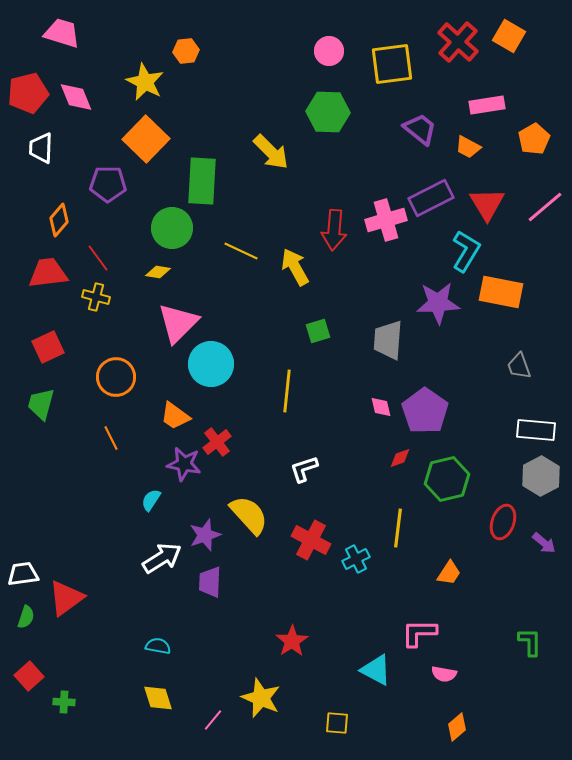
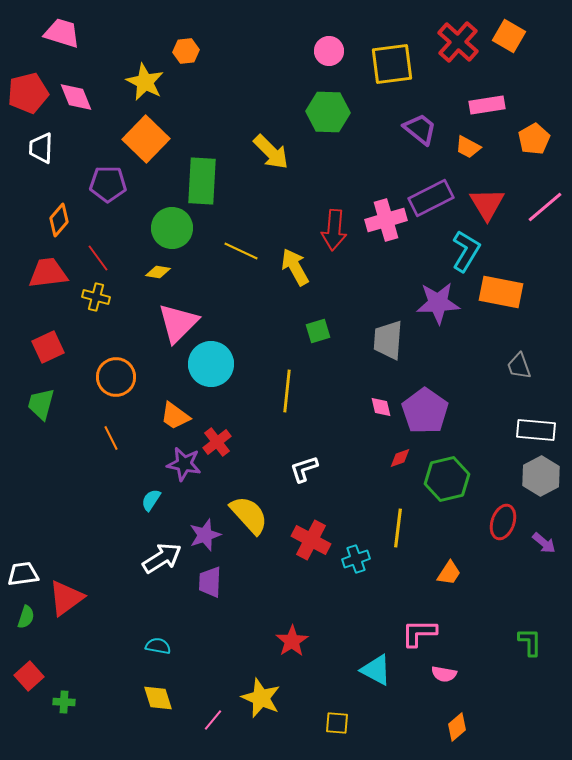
cyan cross at (356, 559): rotated 8 degrees clockwise
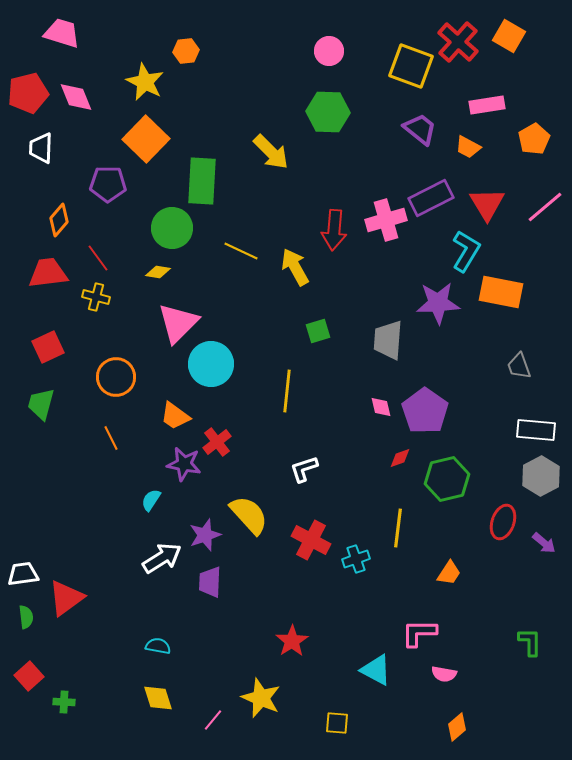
yellow square at (392, 64): moved 19 px right, 2 px down; rotated 27 degrees clockwise
green semicircle at (26, 617): rotated 25 degrees counterclockwise
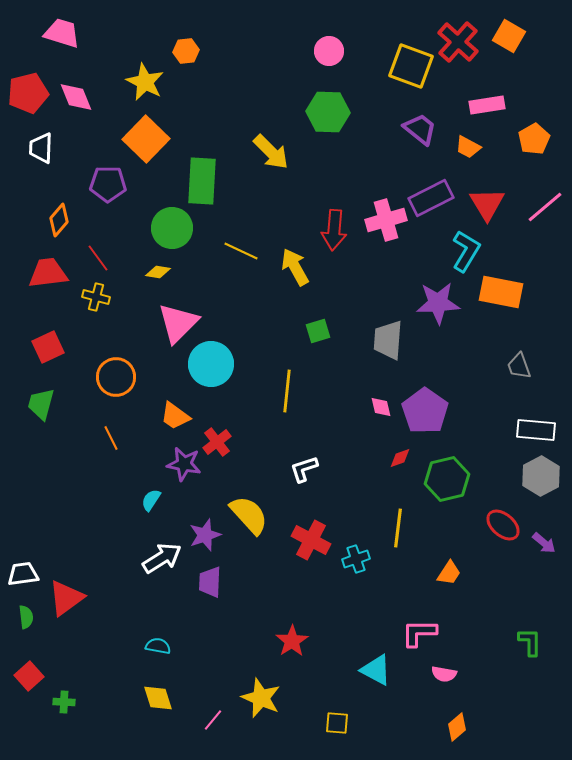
red ellipse at (503, 522): moved 3 px down; rotated 68 degrees counterclockwise
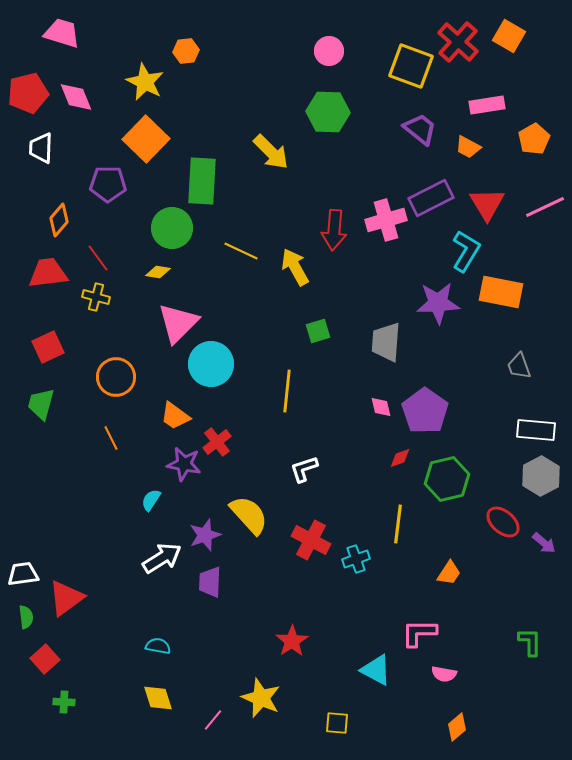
pink line at (545, 207): rotated 15 degrees clockwise
gray trapezoid at (388, 340): moved 2 px left, 2 px down
red ellipse at (503, 525): moved 3 px up
yellow line at (398, 528): moved 4 px up
red square at (29, 676): moved 16 px right, 17 px up
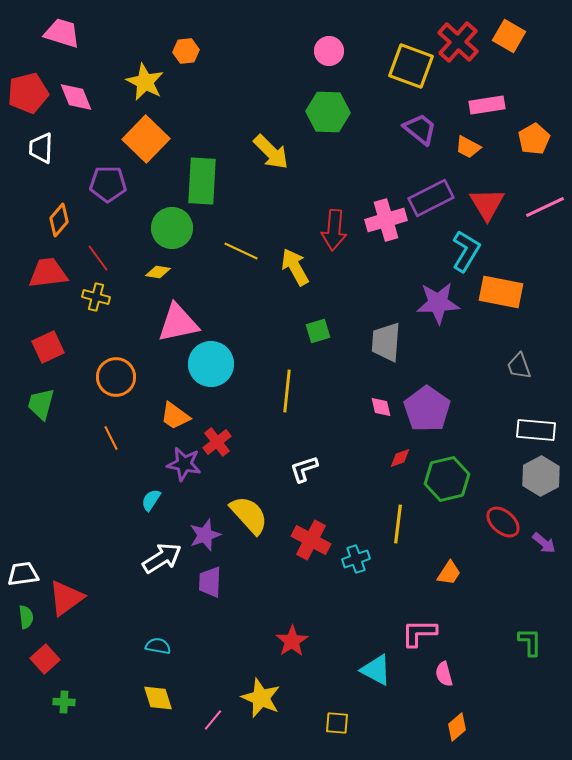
pink triangle at (178, 323): rotated 33 degrees clockwise
purple pentagon at (425, 411): moved 2 px right, 2 px up
pink semicircle at (444, 674): rotated 65 degrees clockwise
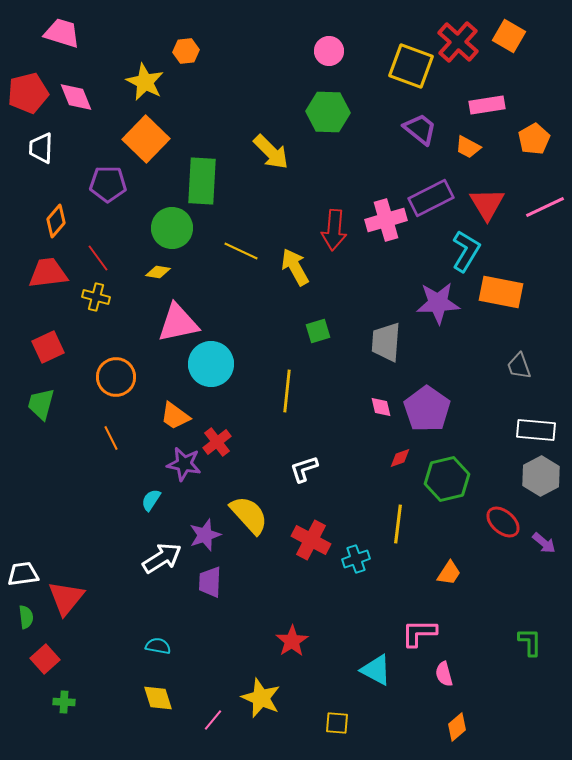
orange diamond at (59, 220): moved 3 px left, 1 px down
red triangle at (66, 598): rotated 15 degrees counterclockwise
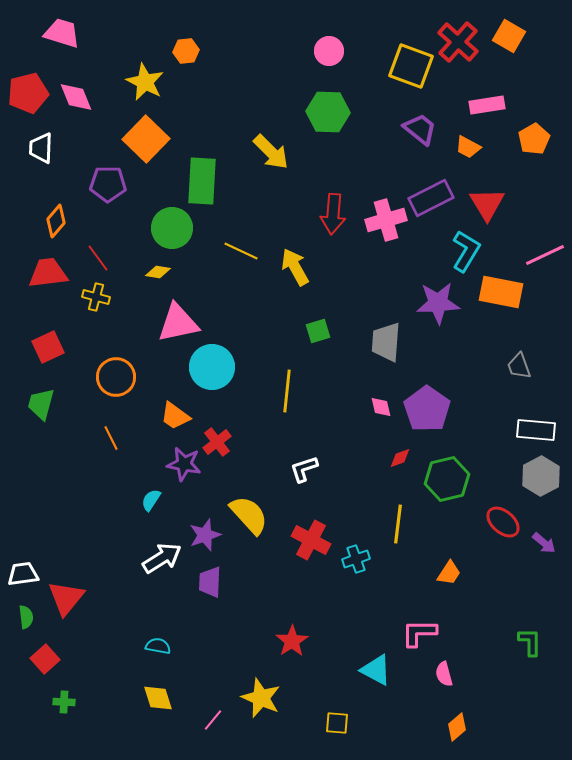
pink line at (545, 207): moved 48 px down
red arrow at (334, 230): moved 1 px left, 16 px up
cyan circle at (211, 364): moved 1 px right, 3 px down
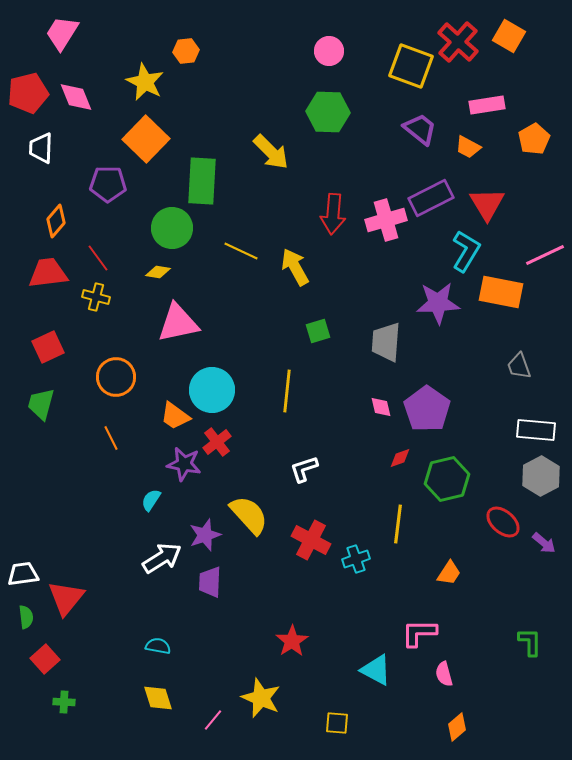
pink trapezoid at (62, 33): rotated 75 degrees counterclockwise
cyan circle at (212, 367): moved 23 px down
